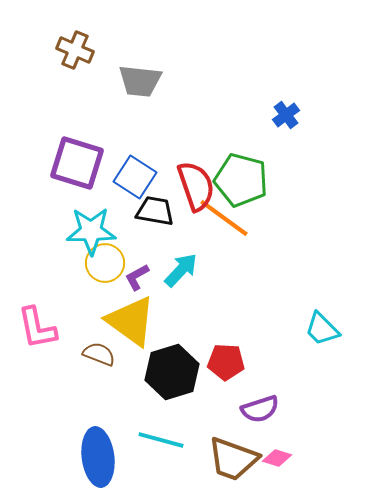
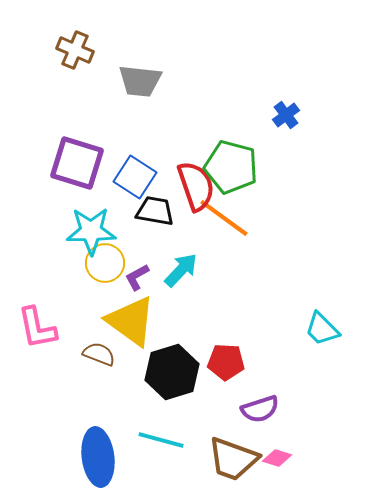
green pentagon: moved 10 px left, 13 px up
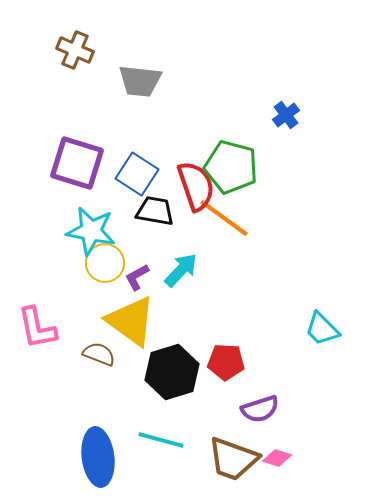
blue square: moved 2 px right, 3 px up
cyan star: rotated 12 degrees clockwise
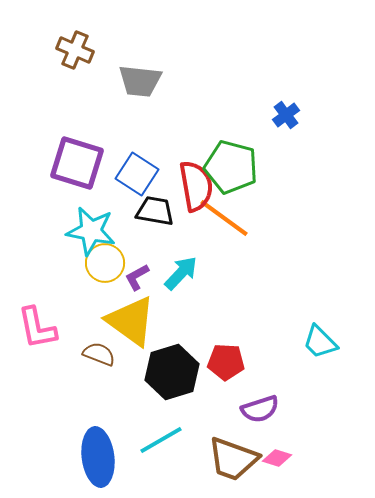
red semicircle: rotated 9 degrees clockwise
cyan arrow: moved 3 px down
cyan trapezoid: moved 2 px left, 13 px down
cyan line: rotated 45 degrees counterclockwise
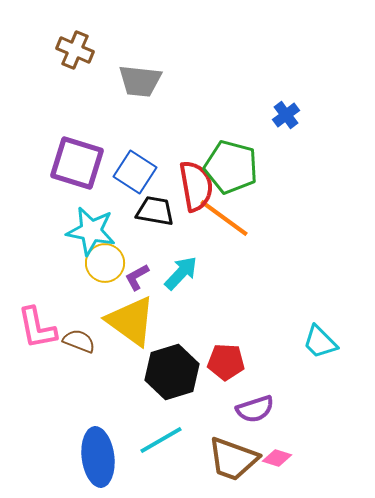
blue square: moved 2 px left, 2 px up
brown semicircle: moved 20 px left, 13 px up
purple semicircle: moved 5 px left
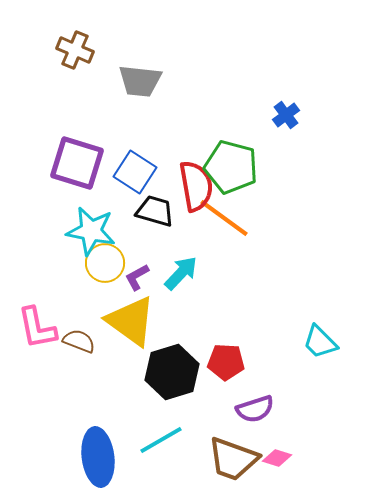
black trapezoid: rotated 6 degrees clockwise
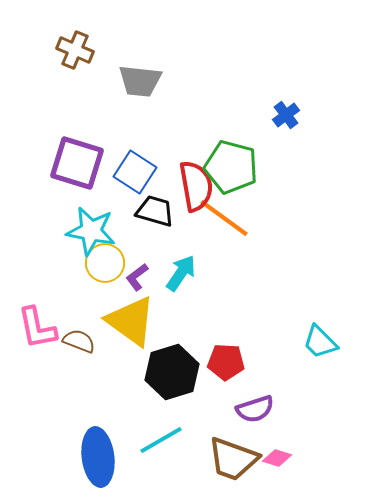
cyan arrow: rotated 9 degrees counterclockwise
purple L-shape: rotated 8 degrees counterclockwise
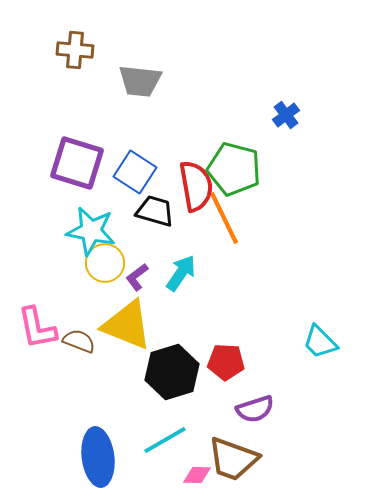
brown cross: rotated 18 degrees counterclockwise
green pentagon: moved 3 px right, 2 px down
orange line: rotated 28 degrees clockwise
yellow triangle: moved 4 px left, 4 px down; rotated 14 degrees counterclockwise
cyan line: moved 4 px right
pink diamond: moved 80 px left, 17 px down; rotated 16 degrees counterclockwise
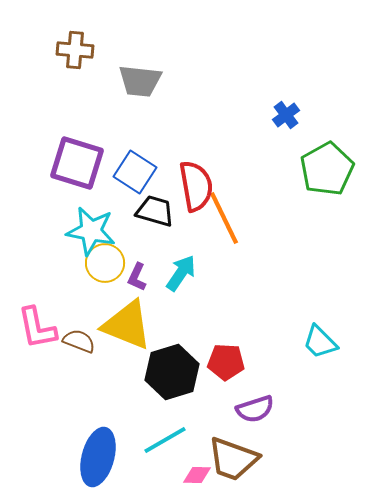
green pentagon: moved 93 px right; rotated 28 degrees clockwise
purple L-shape: rotated 28 degrees counterclockwise
blue ellipse: rotated 22 degrees clockwise
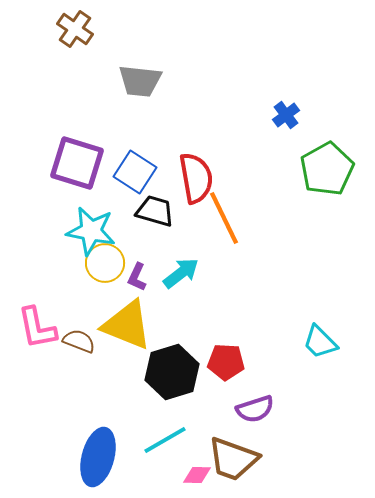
brown cross: moved 21 px up; rotated 30 degrees clockwise
red semicircle: moved 8 px up
cyan arrow: rotated 18 degrees clockwise
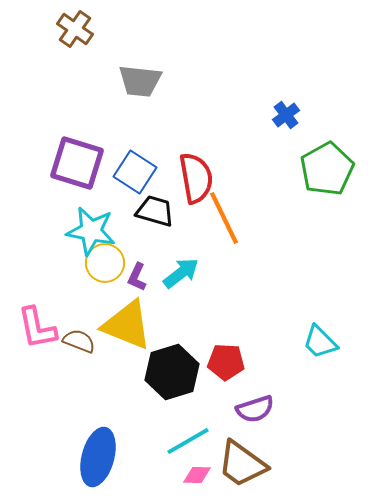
cyan line: moved 23 px right, 1 px down
brown trapezoid: moved 9 px right, 5 px down; rotated 16 degrees clockwise
